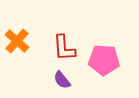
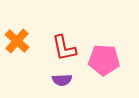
red L-shape: rotated 8 degrees counterclockwise
purple semicircle: rotated 54 degrees counterclockwise
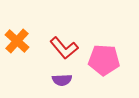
red L-shape: rotated 28 degrees counterclockwise
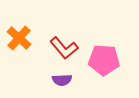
orange cross: moved 2 px right, 3 px up
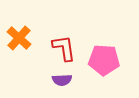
red L-shape: rotated 148 degrees counterclockwise
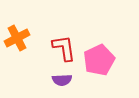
orange cross: moved 2 px left; rotated 20 degrees clockwise
pink pentagon: moved 5 px left; rotated 28 degrees counterclockwise
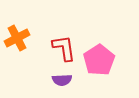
pink pentagon: rotated 8 degrees counterclockwise
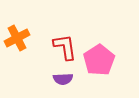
red L-shape: moved 1 px right, 1 px up
purple semicircle: moved 1 px right, 1 px up
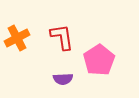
red L-shape: moved 3 px left, 10 px up
